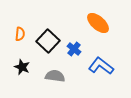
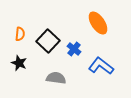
orange ellipse: rotated 15 degrees clockwise
black star: moved 3 px left, 4 px up
gray semicircle: moved 1 px right, 2 px down
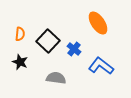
black star: moved 1 px right, 1 px up
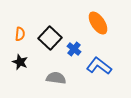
black square: moved 2 px right, 3 px up
blue L-shape: moved 2 px left
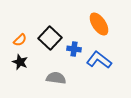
orange ellipse: moved 1 px right, 1 px down
orange semicircle: moved 6 px down; rotated 40 degrees clockwise
blue cross: rotated 32 degrees counterclockwise
blue L-shape: moved 6 px up
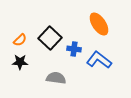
black star: rotated 21 degrees counterclockwise
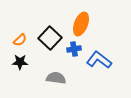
orange ellipse: moved 18 px left; rotated 55 degrees clockwise
blue cross: rotated 16 degrees counterclockwise
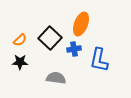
blue L-shape: rotated 115 degrees counterclockwise
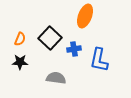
orange ellipse: moved 4 px right, 8 px up
orange semicircle: moved 1 px up; rotated 24 degrees counterclockwise
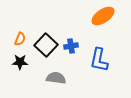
orange ellipse: moved 18 px right; rotated 35 degrees clockwise
black square: moved 4 px left, 7 px down
blue cross: moved 3 px left, 3 px up
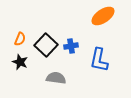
black star: rotated 21 degrees clockwise
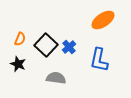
orange ellipse: moved 4 px down
blue cross: moved 2 px left, 1 px down; rotated 32 degrees counterclockwise
black star: moved 2 px left, 2 px down
